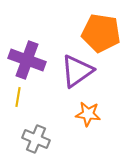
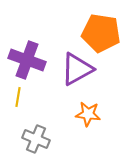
purple triangle: moved 2 px up; rotated 6 degrees clockwise
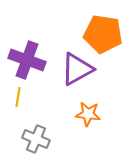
orange pentagon: moved 2 px right, 1 px down
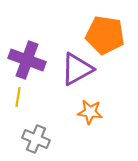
orange pentagon: moved 2 px right, 1 px down
orange star: moved 2 px right, 2 px up
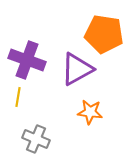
orange pentagon: moved 1 px left, 1 px up
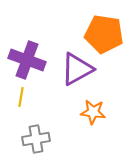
yellow line: moved 3 px right
orange star: moved 3 px right
gray cross: rotated 32 degrees counterclockwise
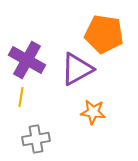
purple cross: rotated 9 degrees clockwise
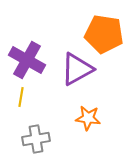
orange star: moved 5 px left, 6 px down
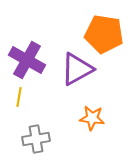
yellow line: moved 2 px left
orange star: moved 4 px right
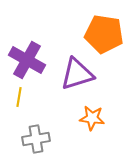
purple triangle: moved 5 px down; rotated 12 degrees clockwise
